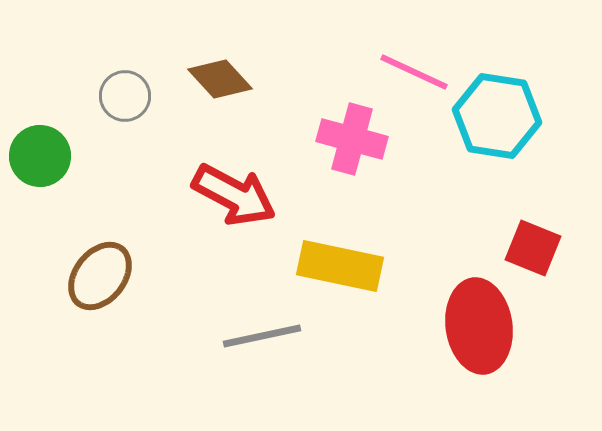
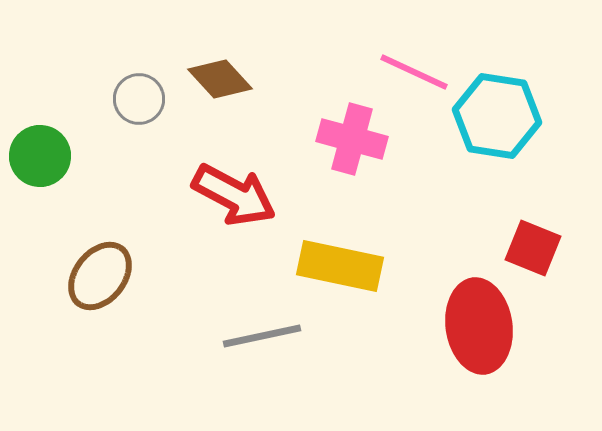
gray circle: moved 14 px right, 3 px down
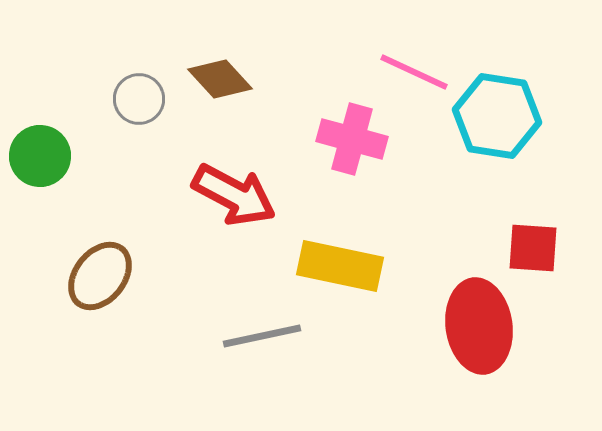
red square: rotated 18 degrees counterclockwise
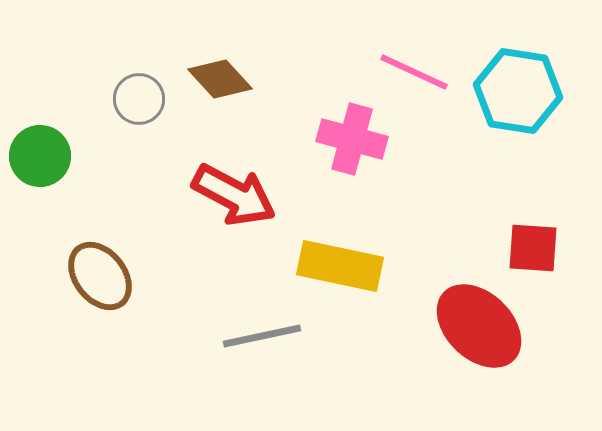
cyan hexagon: moved 21 px right, 25 px up
brown ellipse: rotated 76 degrees counterclockwise
red ellipse: rotated 38 degrees counterclockwise
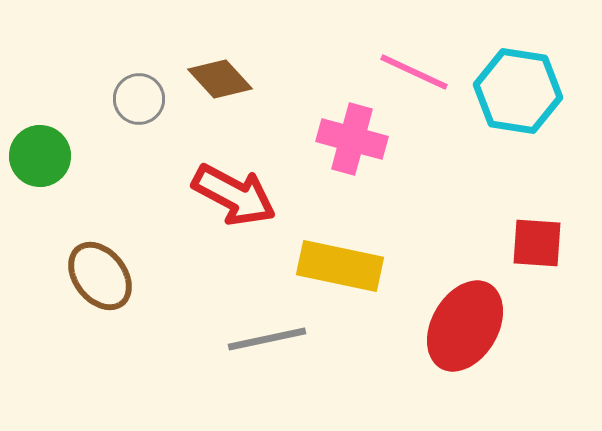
red square: moved 4 px right, 5 px up
red ellipse: moved 14 px left; rotated 76 degrees clockwise
gray line: moved 5 px right, 3 px down
